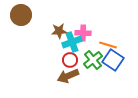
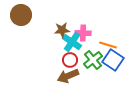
brown star: moved 3 px right, 1 px up
cyan cross: rotated 36 degrees counterclockwise
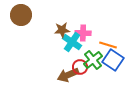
red circle: moved 10 px right, 7 px down
brown arrow: moved 1 px up
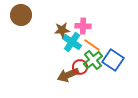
pink cross: moved 7 px up
orange line: moved 16 px left; rotated 18 degrees clockwise
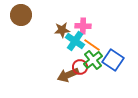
cyan cross: moved 3 px right, 1 px up
